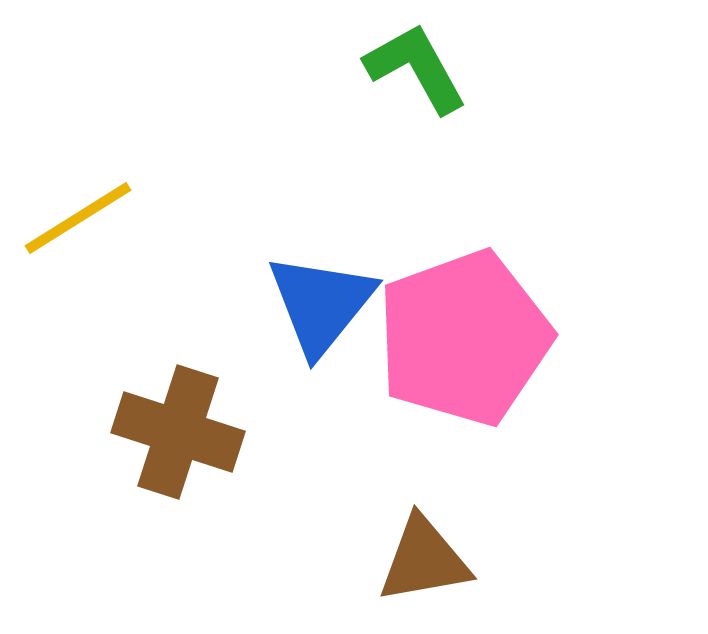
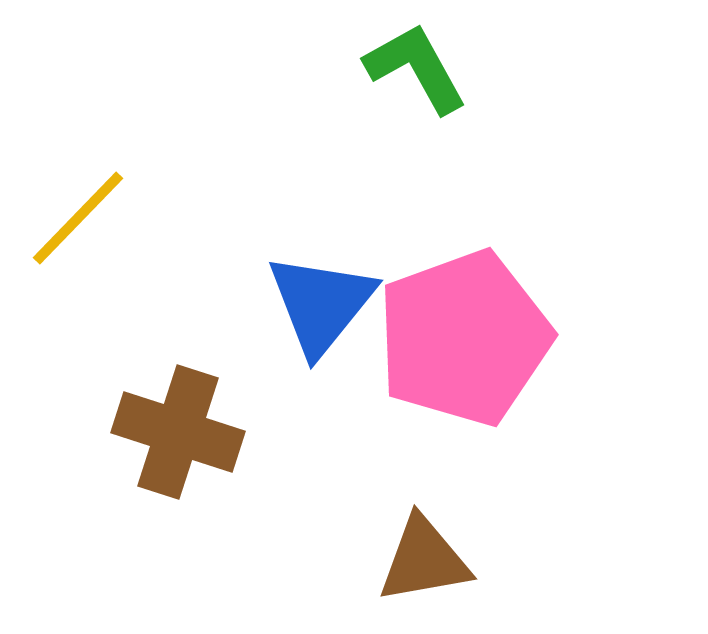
yellow line: rotated 14 degrees counterclockwise
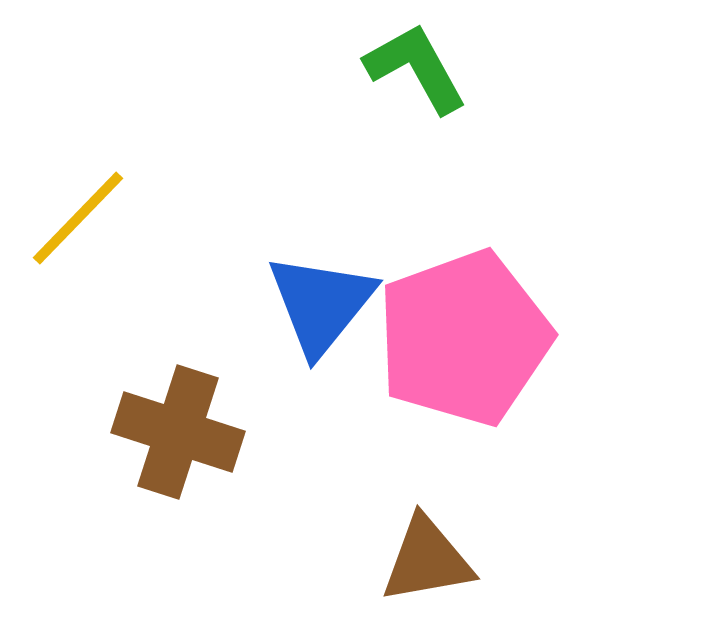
brown triangle: moved 3 px right
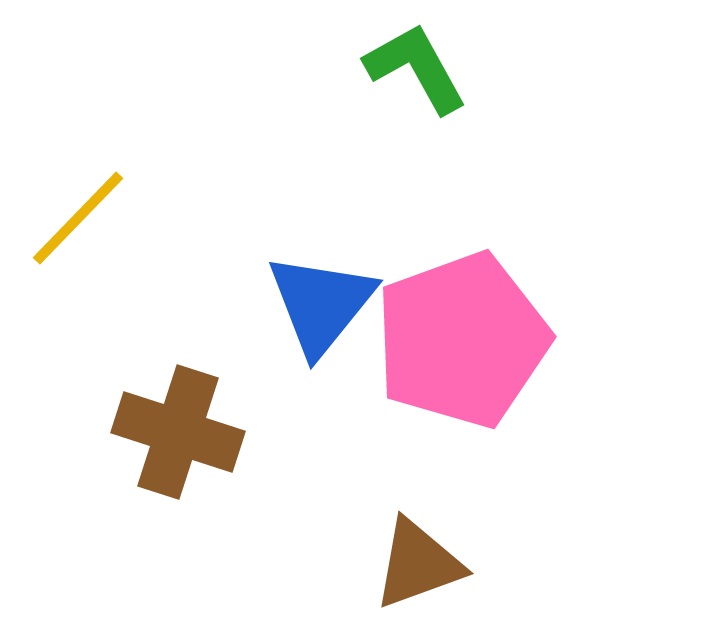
pink pentagon: moved 2 px left, 2 px down
brown triangle: moved 9 px left, 4 px down; rotated 10 degrees counterclockwise
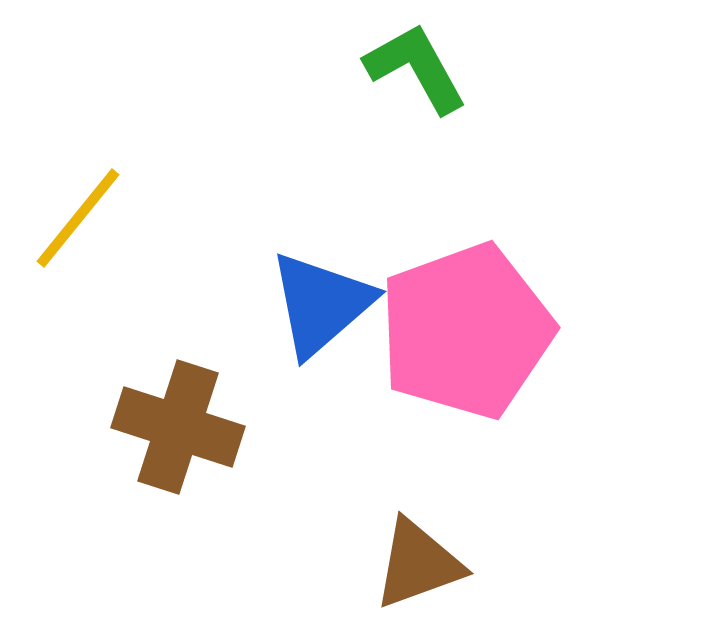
yellow line: rotated 5 degrees counterclockwise
blue triangle: rotated 10 degrees clockwise
pink pentagon: moved 4 px right, 9 px up
brown cross: moved 5 px up
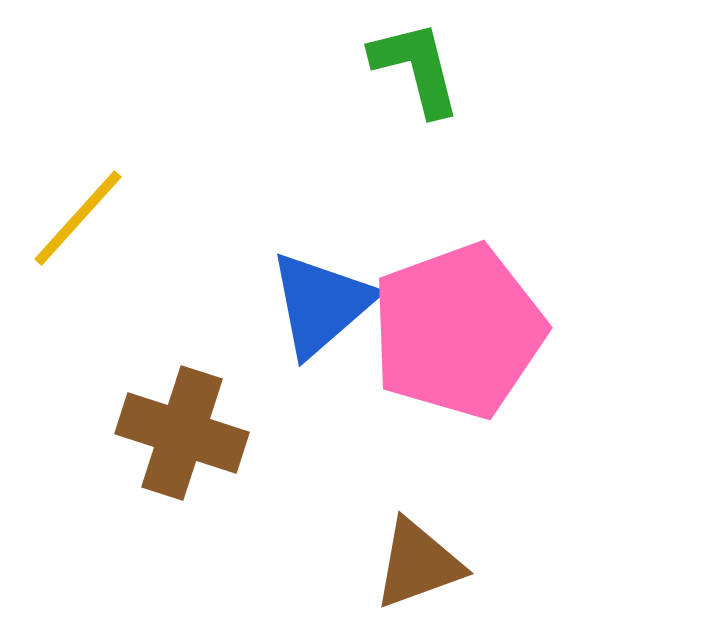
green L-shape: rotated 15 degrees clockwise
yellow line: rotated 3 degrees clockwise
pink pentagon: moved 8 px left
brown cross: moved 4 px right, 6 px down
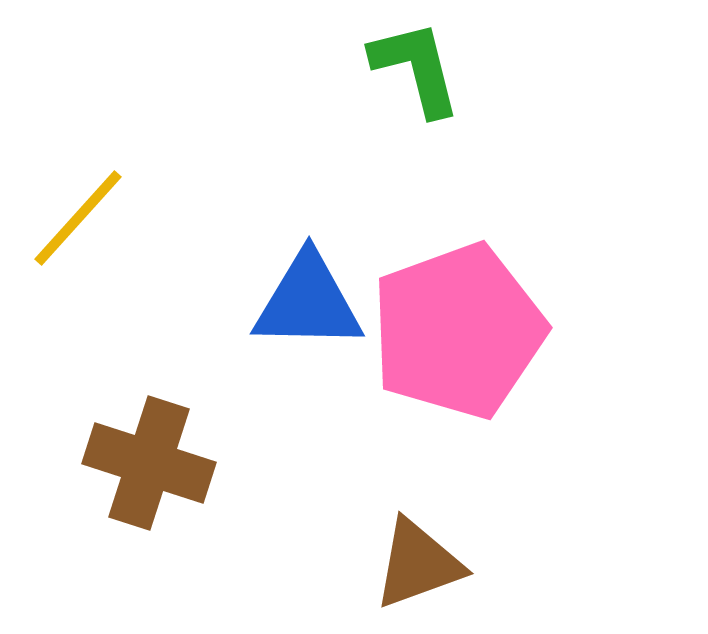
blue triangle: moved 13 px left, 2 px up; rotated 42 degrees clockwise
brown cross: moved 33 px left, 30 px down
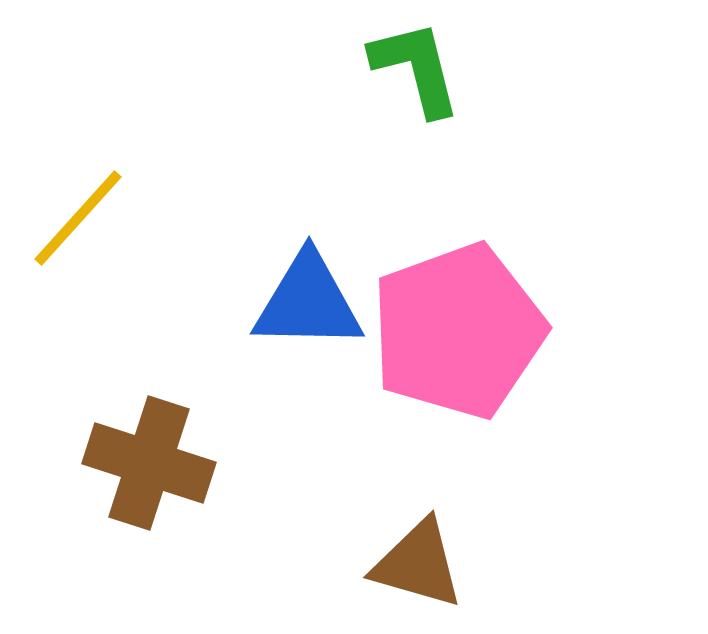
brown triangle: rotated 36 degrees clockwise
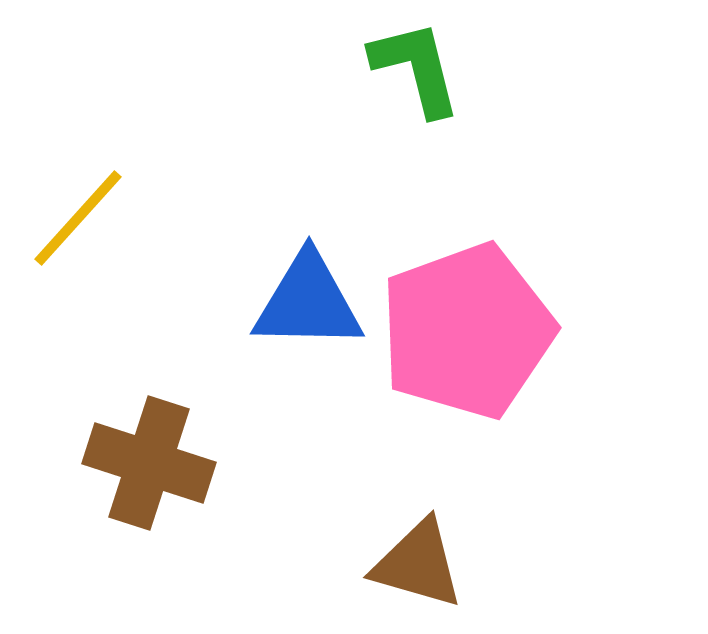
pink pentagon: moved 9 px right
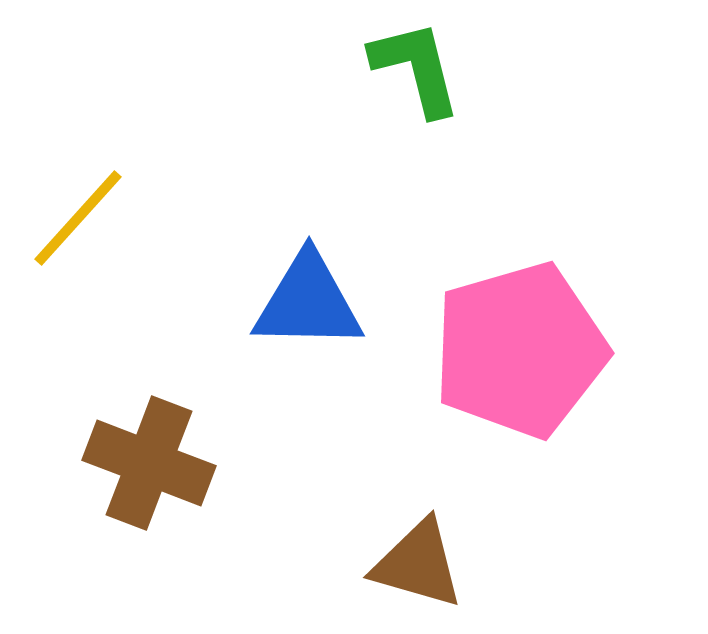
pink pentagon: moved 53 px right, 19 px down; rotated 4 degrees clockwise
brown cross: rotated 3 degrees clockwise
